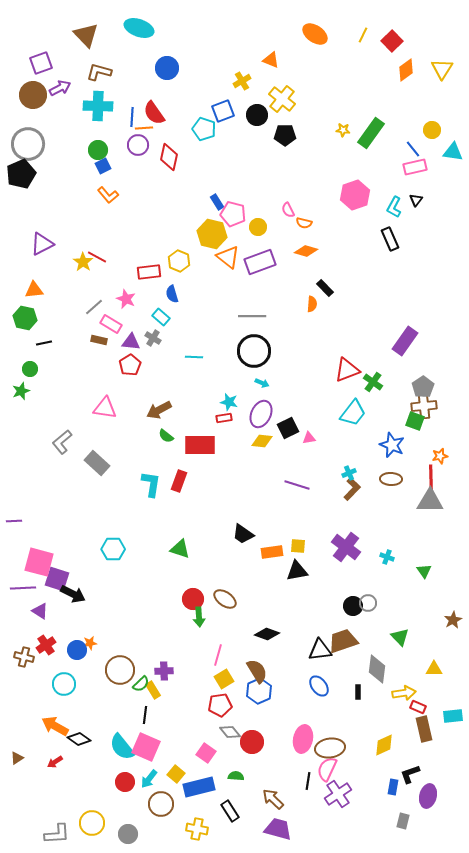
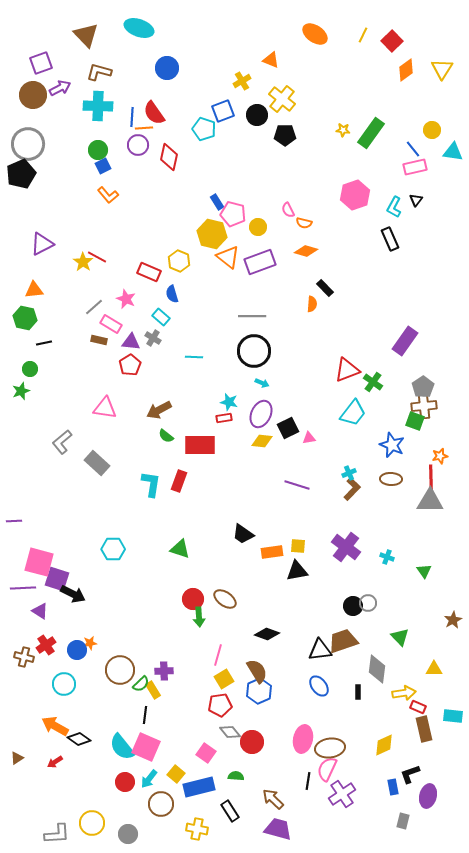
red rectangle at (149, 272): rotated 30 degrees clockwise
cyan rectangle at (453, 716): rotated 12 degrees clockwise
blue rectangle at (393, 787): rotated 21 degrees counterclockwise
purple cross at (338, 794): moved 4 px right
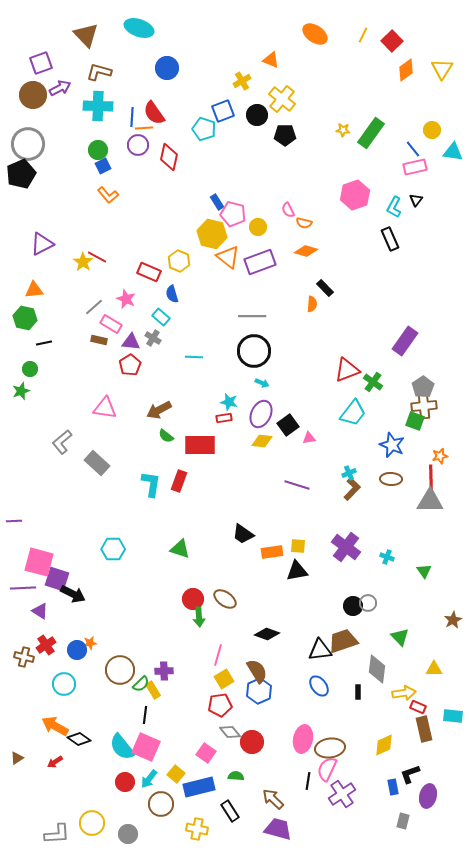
black square at (288, 428): moved 3 px up; rotated 10 degrees counterclockwise
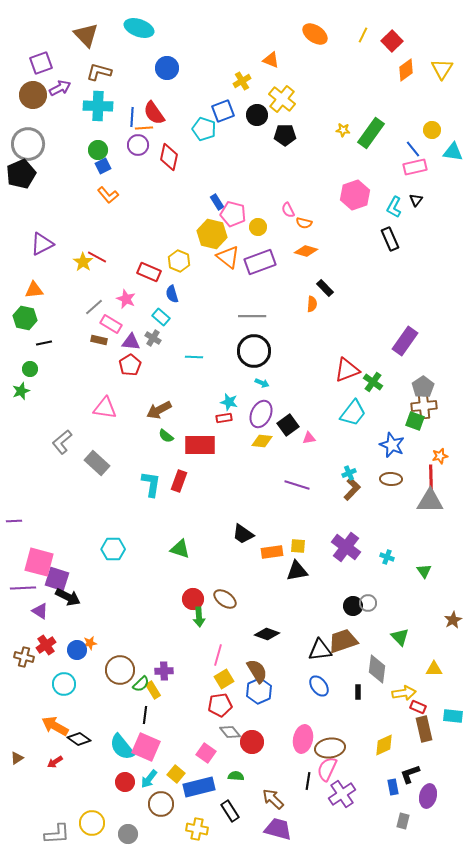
black arrow at (73, 594): moved 5 px left, 3 px down
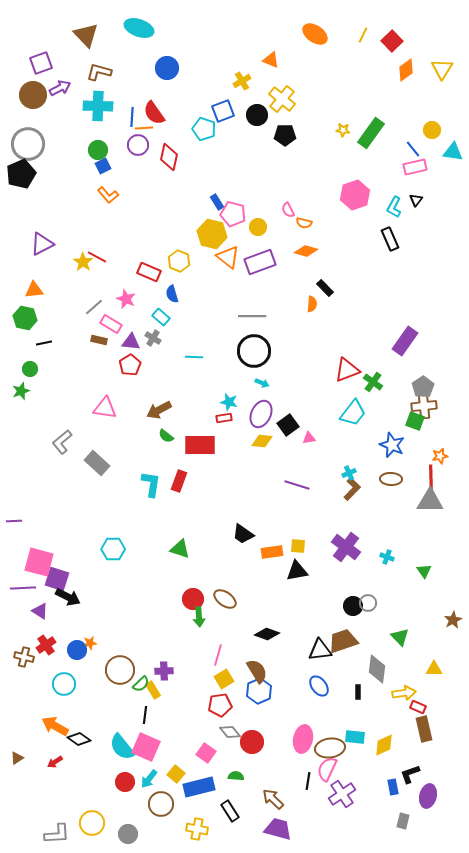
cyan rectangle at (453, 716): moved 98 px left, 21 px down
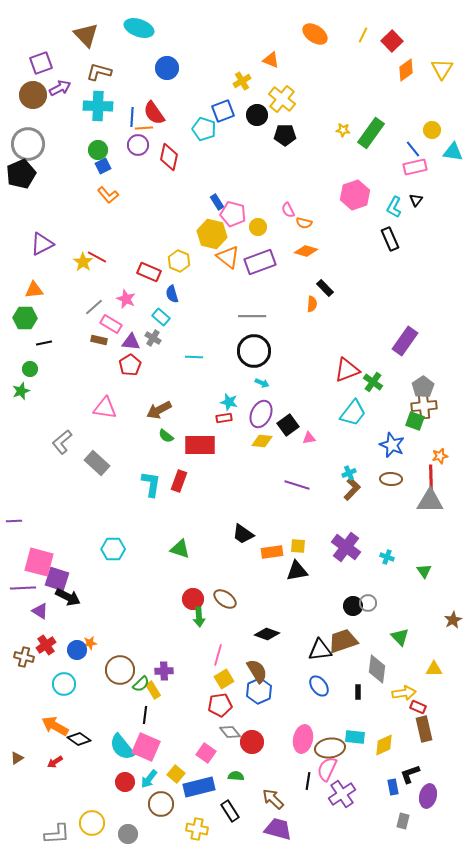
green hexagon at (25, 318): rotated 10 degrees counterclockwise
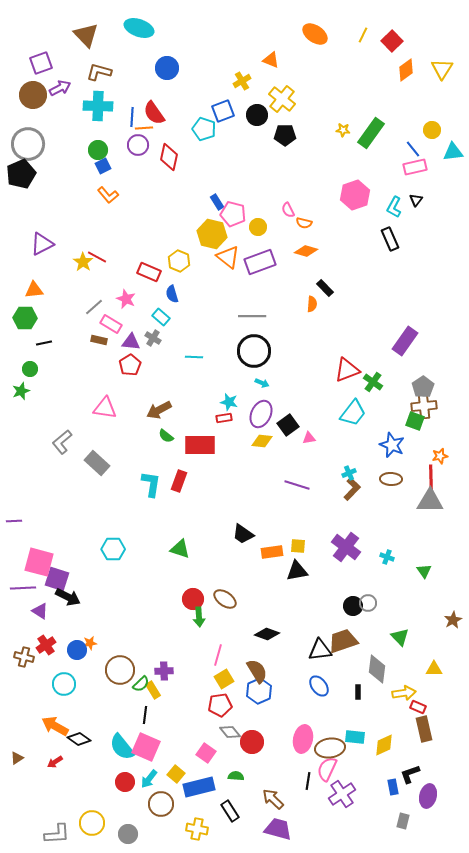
cyan triangle at (453, 152): rotated 15 degrees counterclockwise
